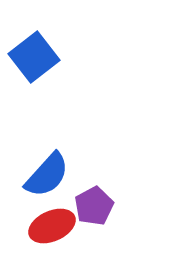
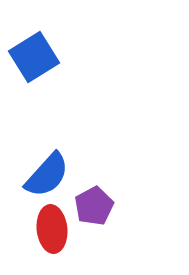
blue square: rotated 6 degrees clockwise
red ellipse: moved 3 px down; rotated 72 degrees counterclockwise
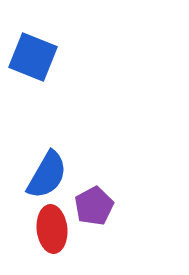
blue square: moved 1 px left; rotated 36 degrees counterclockwise
blue semicircle: rotated 12 degrees counterclockwise
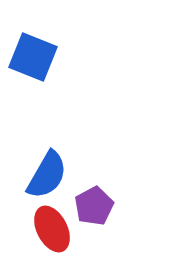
red ellipse: rotated 21 degrees counterclockwise
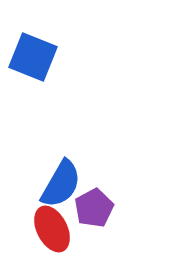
blue semicircle: moved 14 px right, 9 px down
purple pentagon: moved 2 px down
